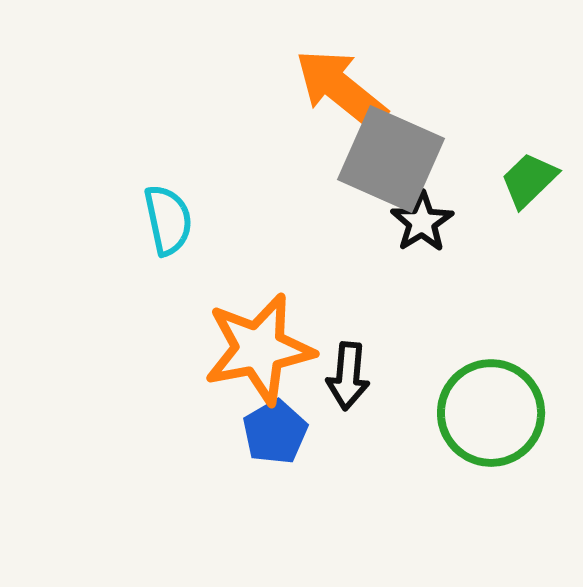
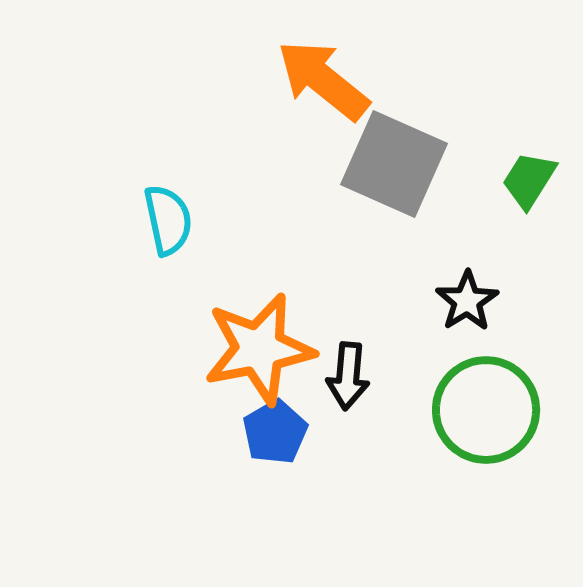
orange arrow: moved 18 px left, 9 px up
gray square: moved 3 px right, 5 px down
green trapezoid: rotated 14 degrees counterclockwise
black star: moved 45 px right, 79 px down
green circle: moved 5 px left, 3 px up
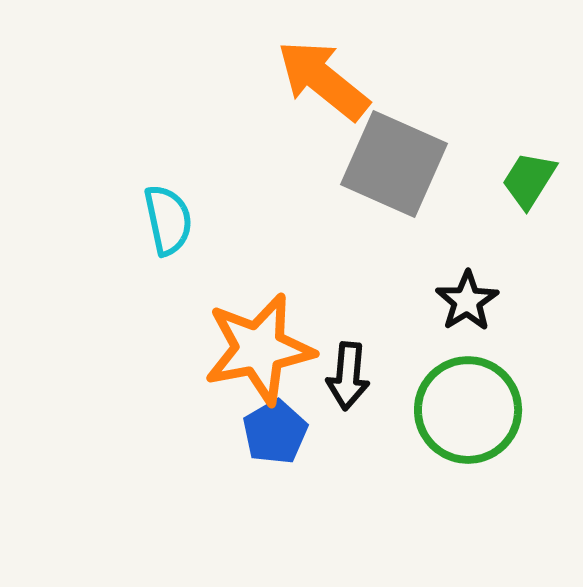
green circle: moved 18 px left
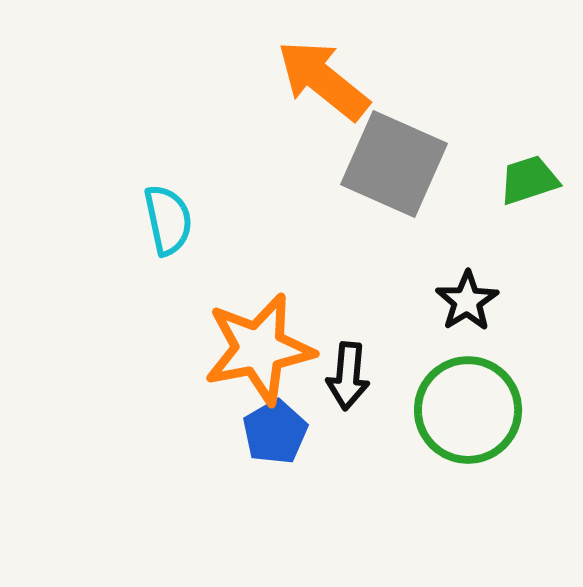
green trapezoid: rotated 40 degrees clockwise
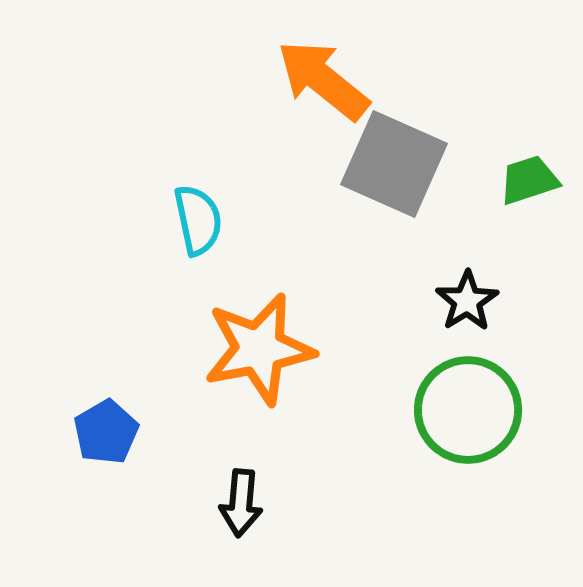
cyan semicircle: moved 30 px right
black arrow: moved 107 px left, 127 px down
blue pentagon: moved 169 px left
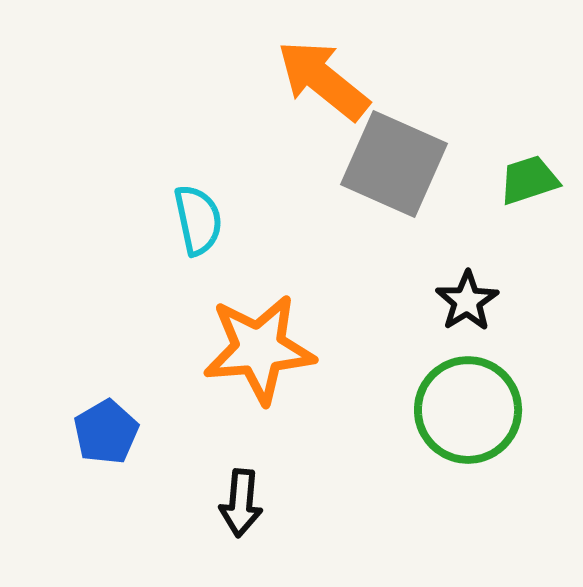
orange star: rotated 6 degrees clockwise
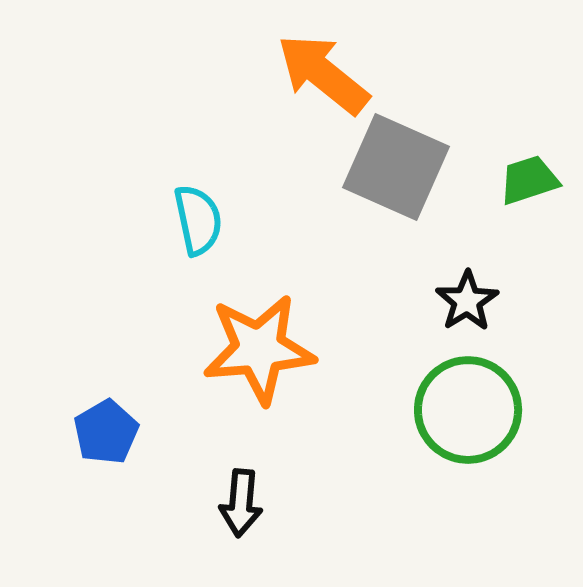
orange arrow: moved 6 px up
gray square: moved 2 px right, 3 px down
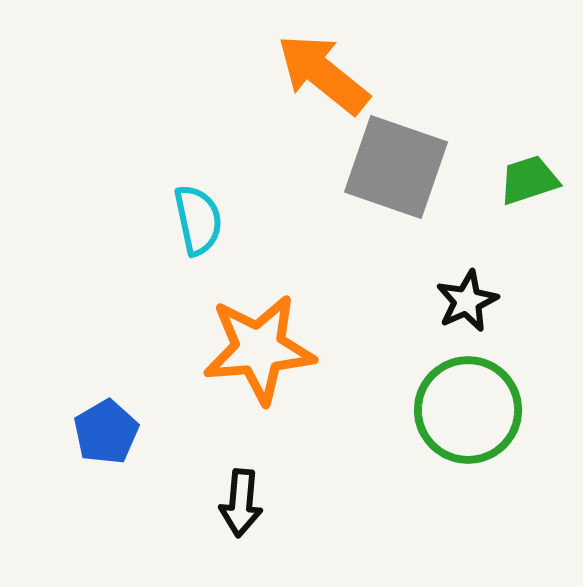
gray square: rotated 5 degrees counterclockwise
black star: rotated 8 degrees clockwise
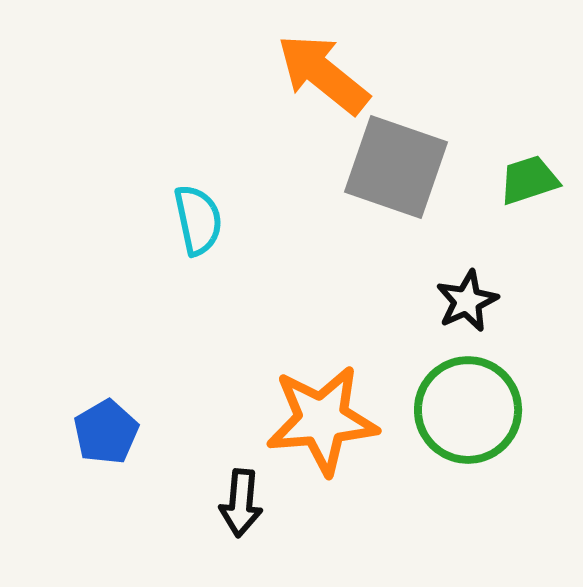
orange star: moved 63 px right, 71 px down
